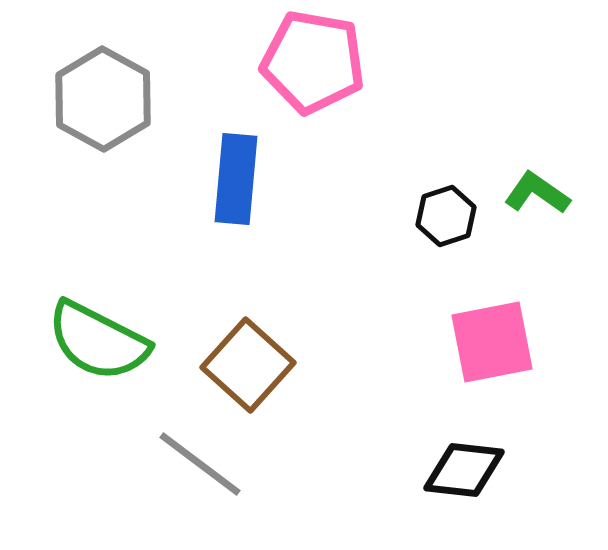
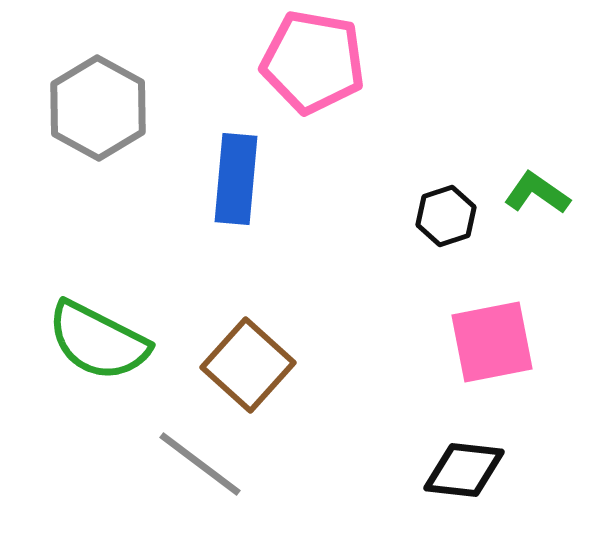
gray hexagon: moved 5 px left, 9 px down
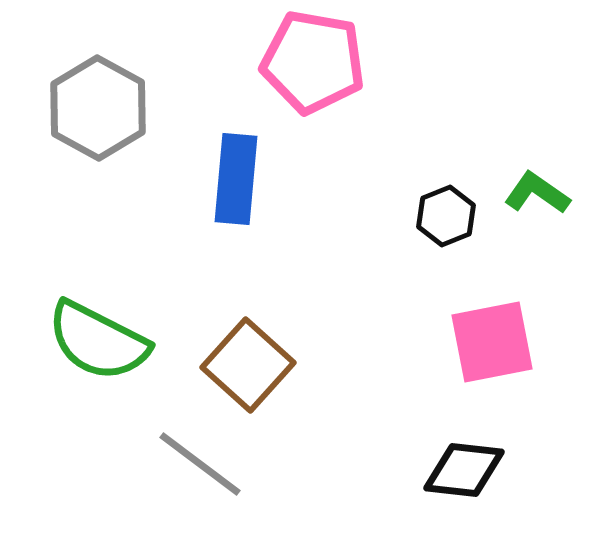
black hexagon: rotated 4 degrees counterclockwise
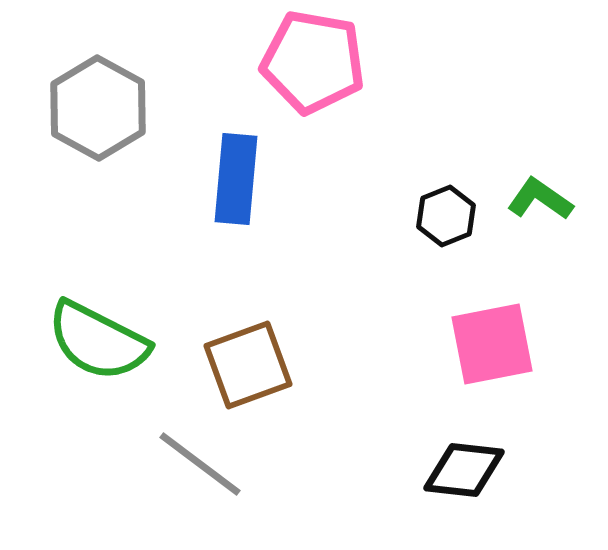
green L-shape: moved 3 px right, 6 px down
pink square: moved 2 px down
brown square: rotated 28 degrees clockwise
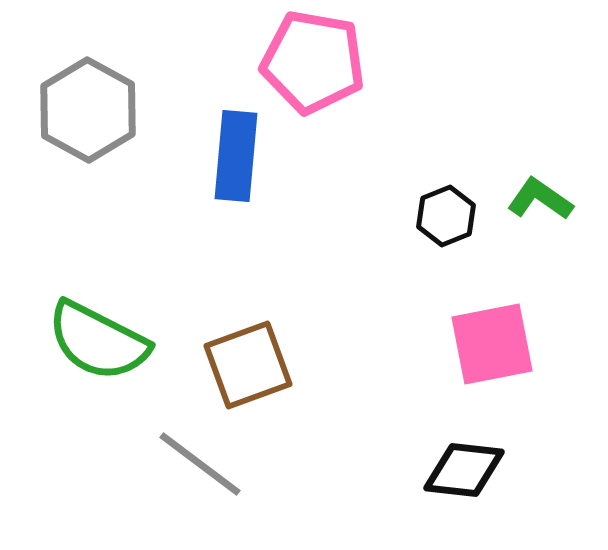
gray hexagon: moved 10 px left, 2 px down
blue rectangle: moved 23 px up
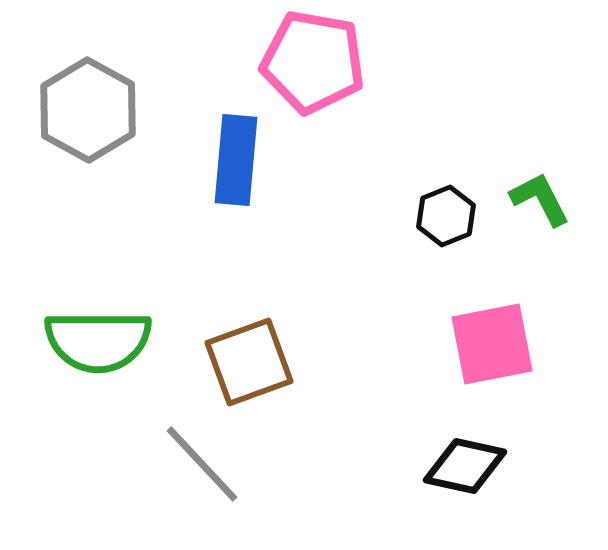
blue rectangle: moved 4 px down
green L-shape: rotated 28 degrees clockwise
green semicircle: rotated 27 degrees counterclockwise
brown square: moved 1 px right, 3 px up
gray line: moved 2 px right; rotated 10 degrees clockwise
black diamond: moved 1 px right, 4 px up; rotated 6 degrees clockwise
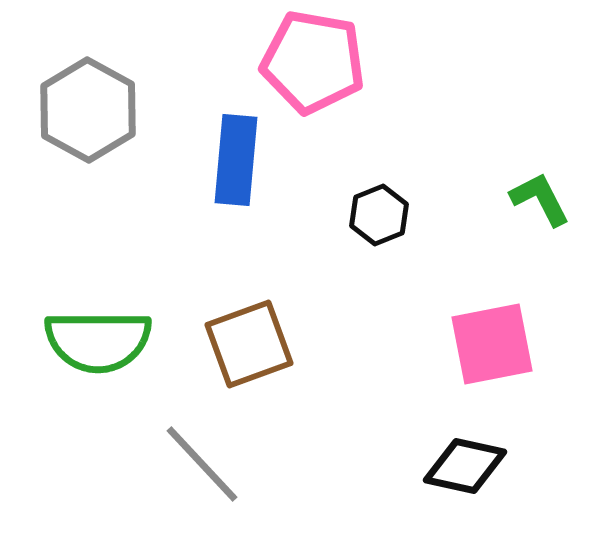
black hexagon: moved 67 px left, 1 px up
brown square: moved 18 px up
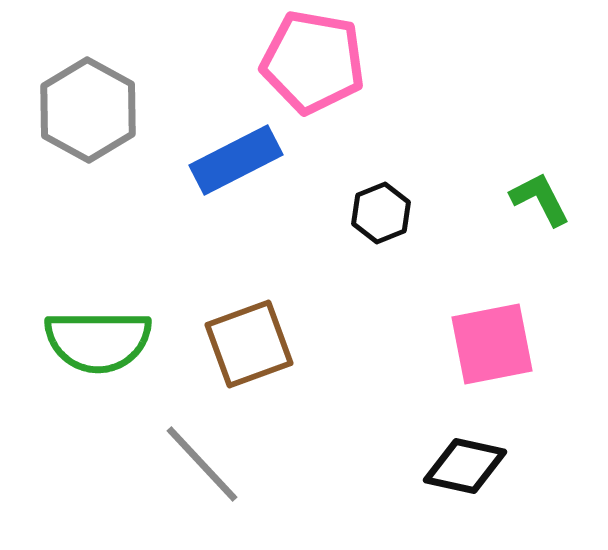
blue rectangle: rotated 58 degrees clockwise
black hexagon: moved 2 px right, 2 px up
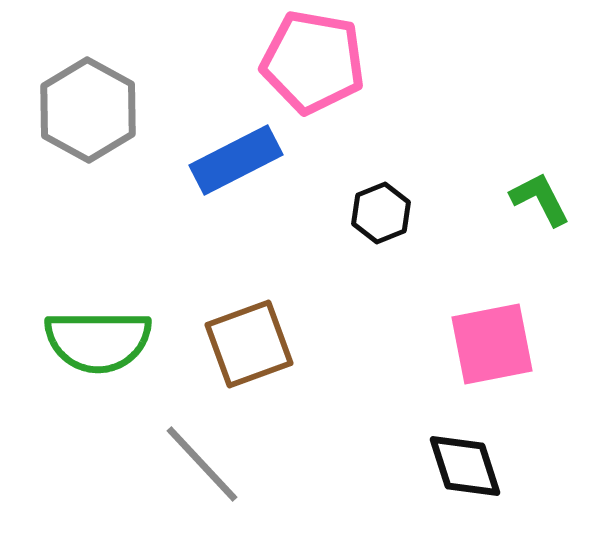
black diamond: rotated 60 degrees clockwise
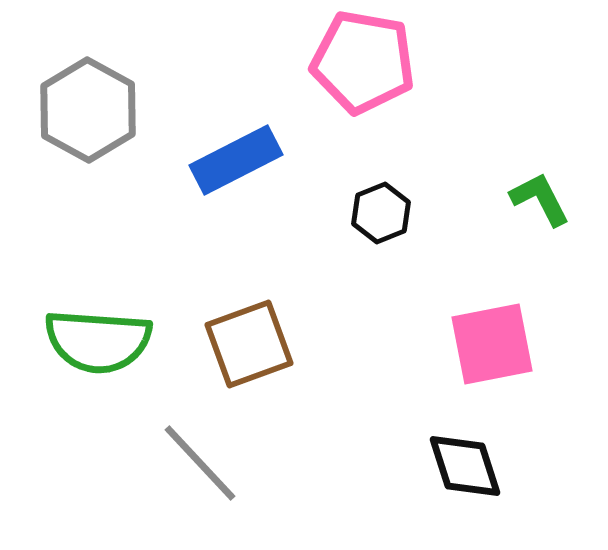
pink pentagon: moved 50 px right
green semicircle: rotated 4 degrees clockwise
gray line: moved 2 px left, 1 px up
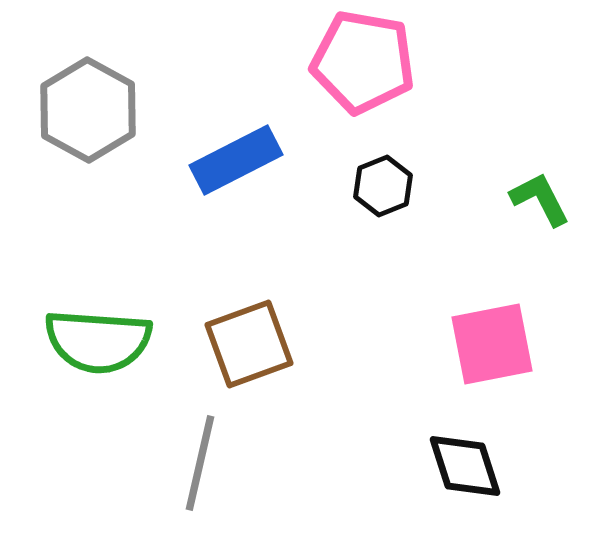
black hexagon: moved 2 px right, 27 px up
gray line: rotated 56 degrees clockwise
